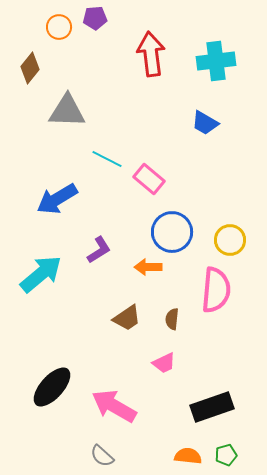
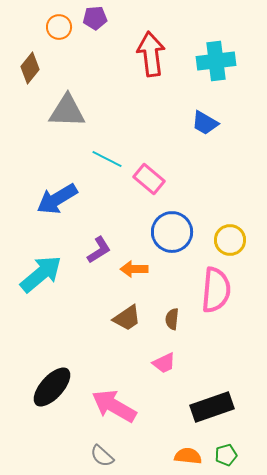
orange arrow: moved 14 px left, 2 px down
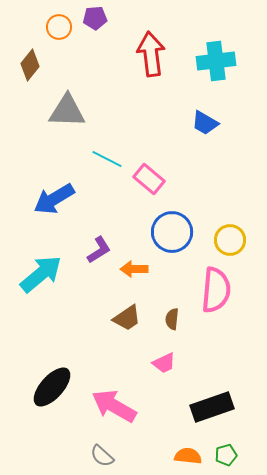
brown diamond: moved 3 px up
blue arrow: moved 3 px left
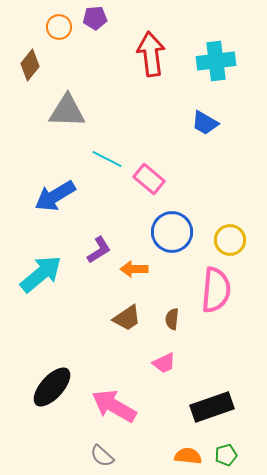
blue arrow: moved 1 px right, 3 px up
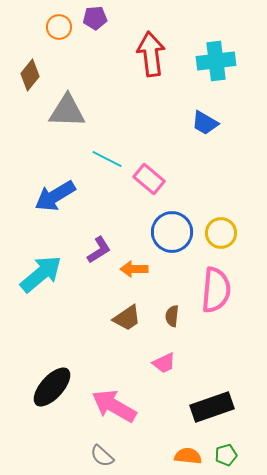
brown diamond: moved 10 px down
yellow circle: moved 9 px left, 7 px up
brown semicircle: moved 3 px up
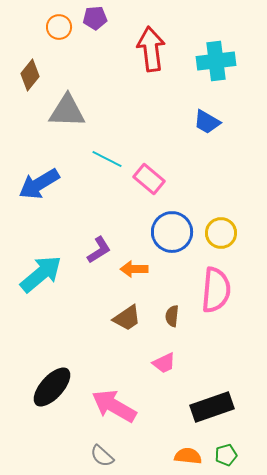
red arrow: moved 5 px up
blue trapezoid: moved 2 px right, 1 px up
blue arrow: moved 16 px left, 12 px up
